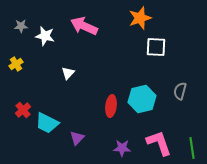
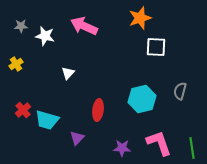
red ellipse: moved 13 px left, 4 px down
cyan trapezoid: moved 3 px up; rotated 10 degrees counterclockwise
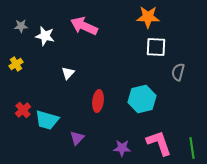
orange star: moved 8 px right, 1 px up; rotated 20 degrees clockwise
gray semicircle: moved 2 px left, 19 px up
red ellipse: moved 9 px up
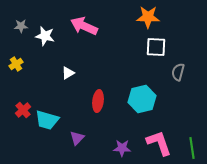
white triangle: rotated 16 degrees clockwise
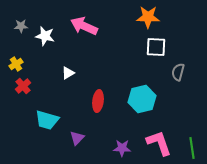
red cross: moved 24 px up
